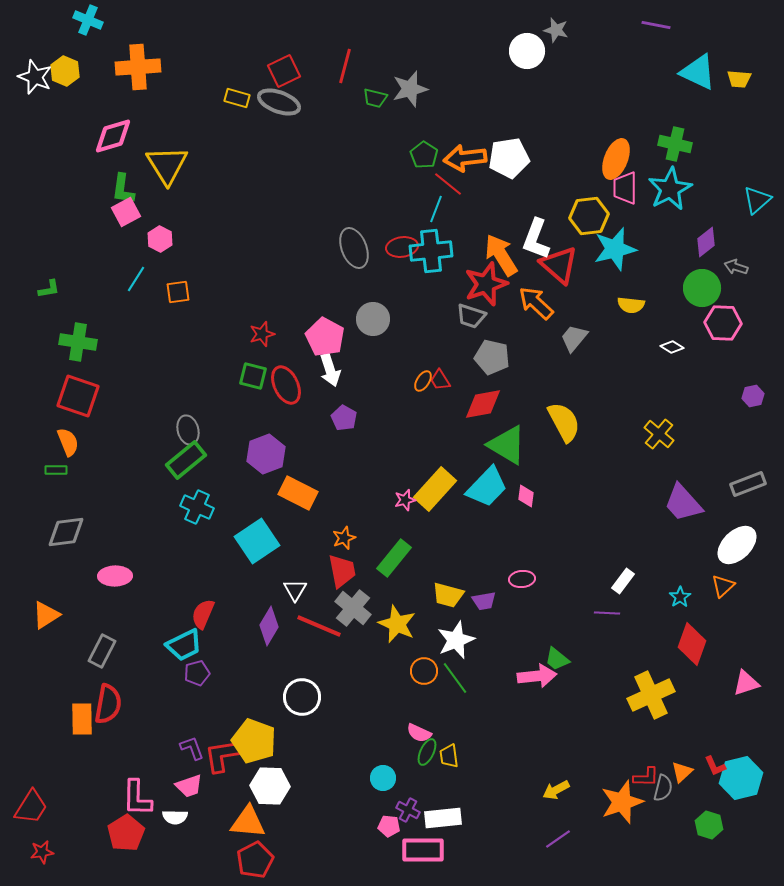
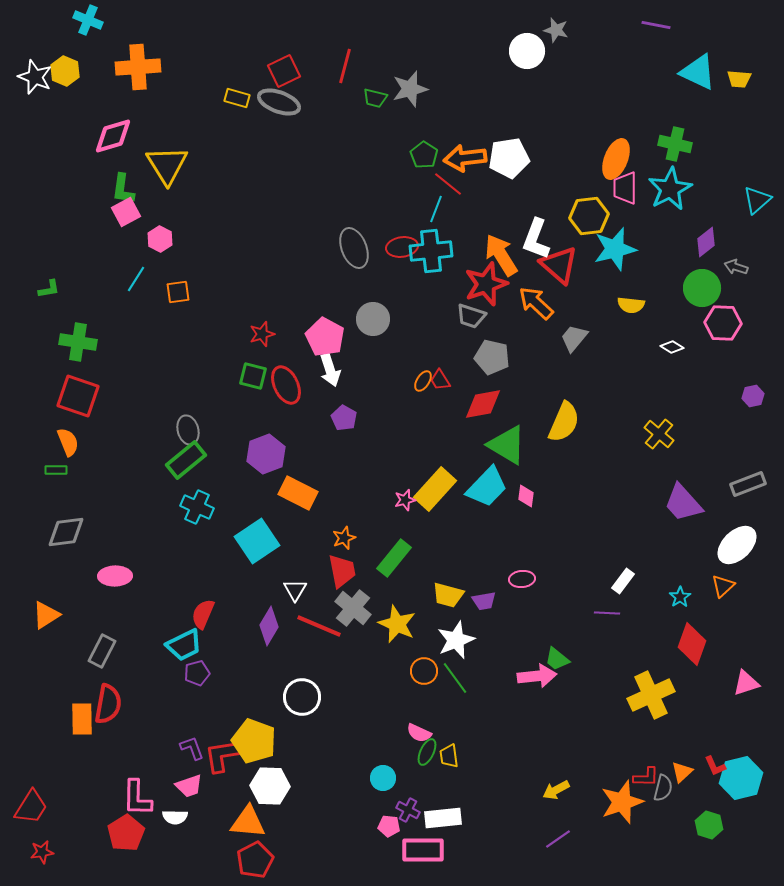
yellow semicircle at (564, 422): rotated 51 degrees clockwise
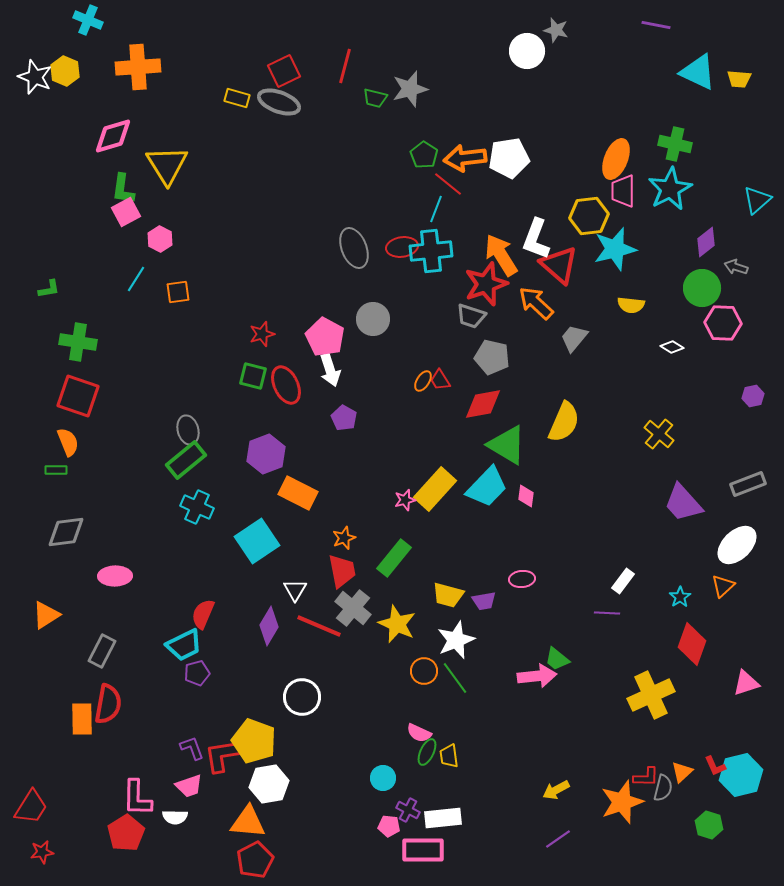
pink trapezoid at (625, 188): moved 2 px left, 3 px down
cyan hexagon at (741, 778): moved 3 px up
white hexagon at (270, 786): moved 1 px left, 2 px up; rotated 12 degrees counterclockwise
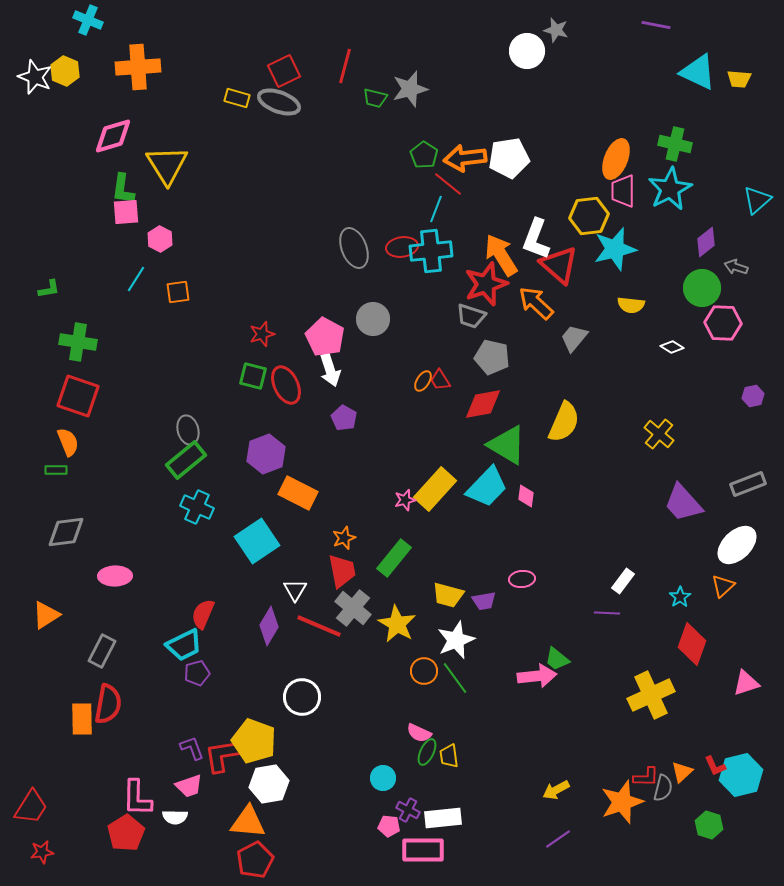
pink square at (126, 212): rotated 24 degrees clockwise
yellow star at (397, 624): rotated 6 degrees clockwise
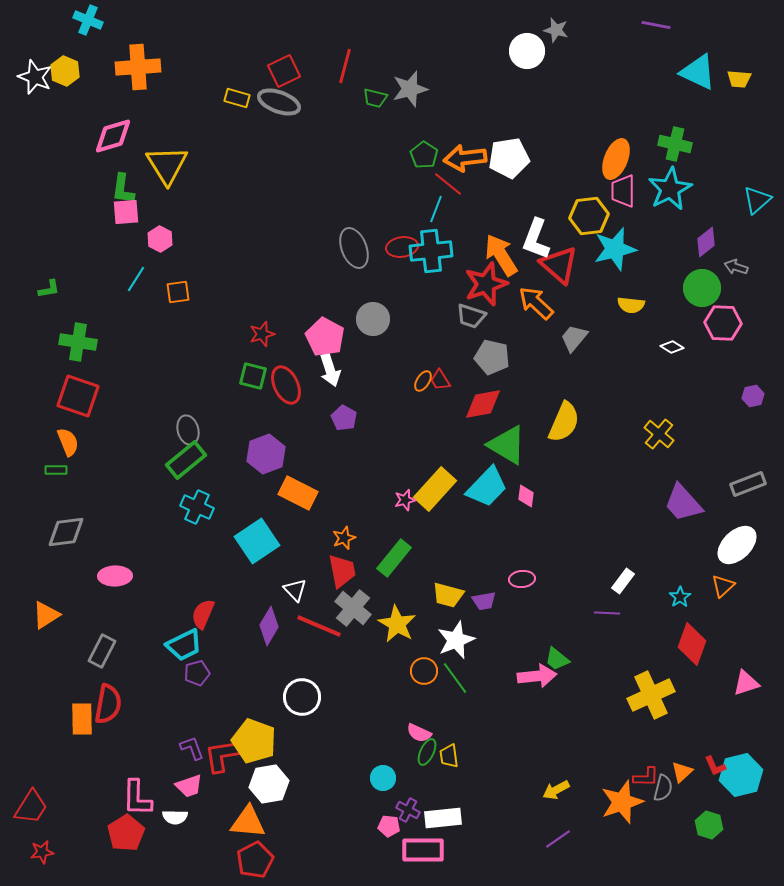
white triangle at (295, 590): rotated 15 degrees counterclockwise
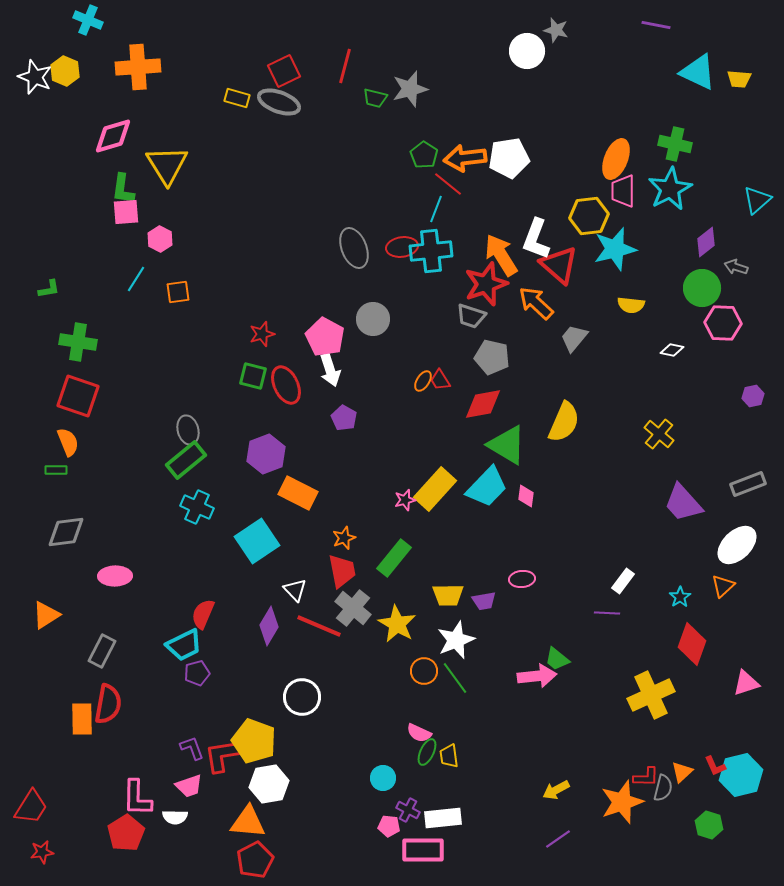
white diamond at (672, 347): moved 3 px down; rotated 20 degrees counterclockwise
yellow trapezoid at (448, 595): rotated 16 degrees counterclockwise
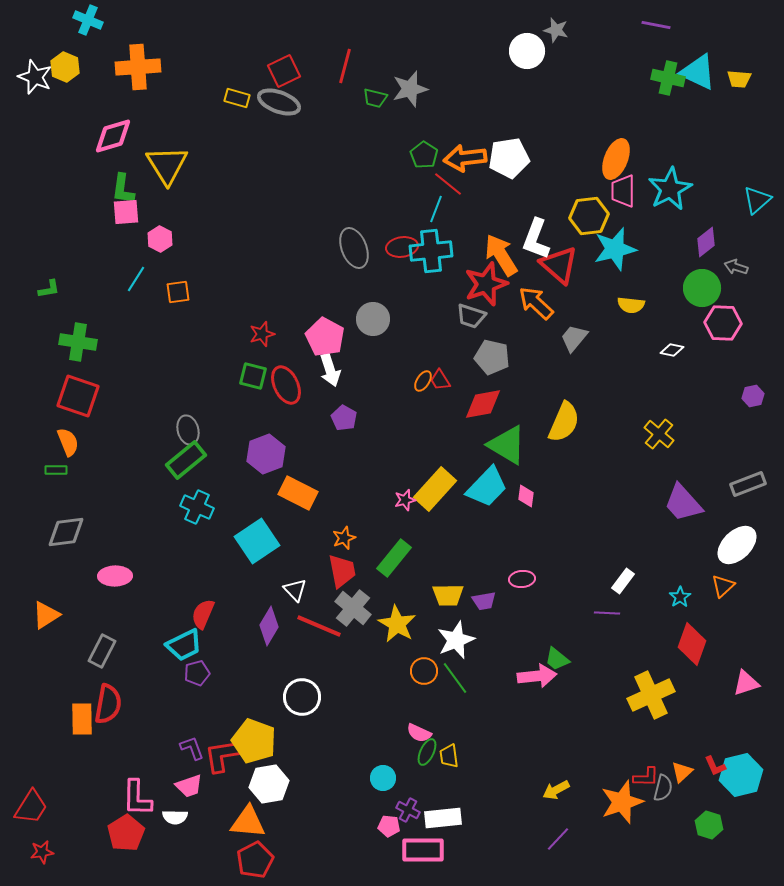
yellow hexagon at (65, 71): moved 4 px up
green cross at (675, 144): moved 7 px left, 66 px up
purple line at (558, 839): rotated 12 degrees counterclockwise
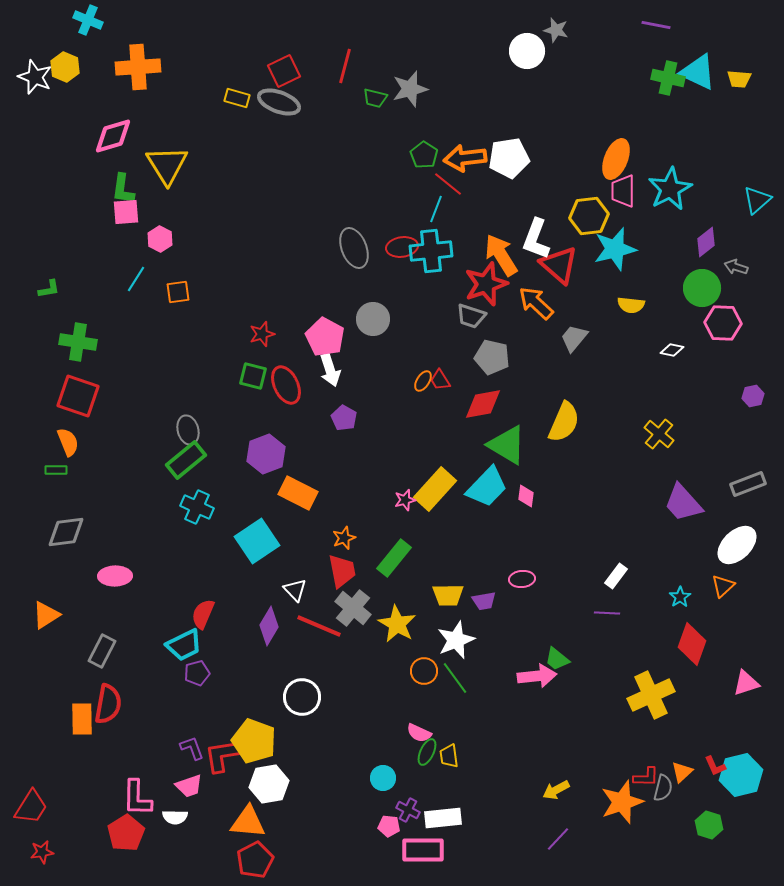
white rectangle at (623, 581): moved 7 px left, 5 px up
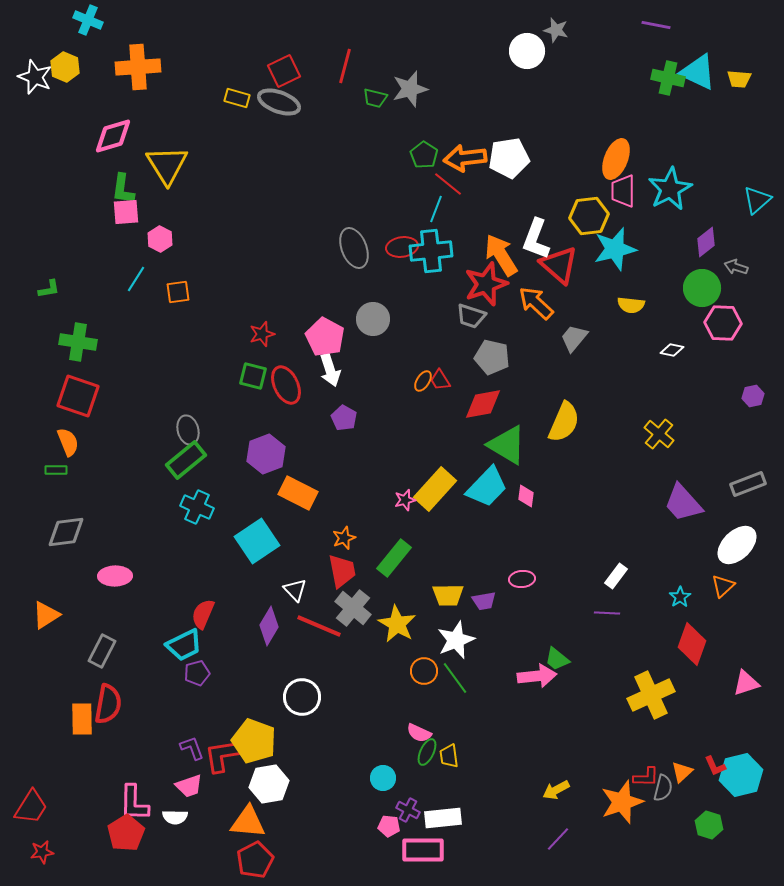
pink L-shape at (137, 798): moved 3 px left, 5 px down
